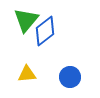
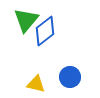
yellow triangle: moved 9 px right, 10 px down; rotated 18 degrees clockwise
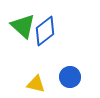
green triangle: moved 3 px left, 6 px down; rotated 28 degrees counterclockwise
